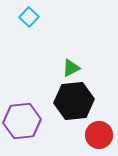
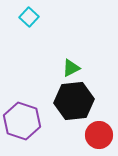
purple hexagon: rotated 24 degrees clockwise
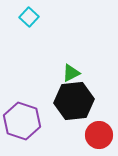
green triangle: moved 5 px down
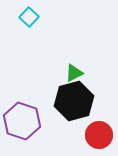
green triangle: moved 3 px right
black hexagon: rotated 9 degrees counterclockwise
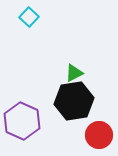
black hexagon: rotated 6 degrees clockwise
purple hexagon: rotated 6 degrees clockwise
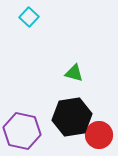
green triangle: rotated 42 degrees clockwise
black hexagon: moved 2 px left, 16 px down
purple hexagon: moved 10 px down; rotated 12 degrees counterclockwise
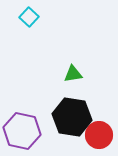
green triangle: moved 1 px left, 1 px down; rotated 24 degrees counterclockwise
black hexagon: rotated 18 degrees clockwise
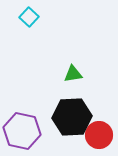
black hexagon: rotated 12 degrees counterclockwise
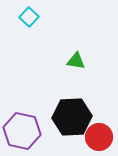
green triangle: moved 3 px right, 13 px up; rotated 18 degrees clockwise
red circle: moved 2 px down
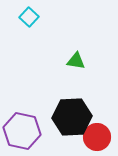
red circle: moved 2 px left
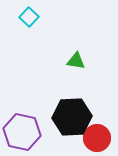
purple hexagon: moved 1 px down
red circle: moved 1 px down
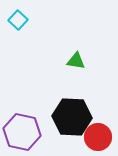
cyan square: moved 11 px left, 3 px down
black hexagon: rotated 6 degrees clockwise
red circle: moved 1 px right, 1 px up
